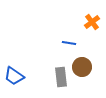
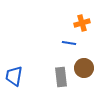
orange cross: moved 10 px left, 1 px down; rotated 21 degrees clockwise
brown circle: moved 2 px right, 1 px down
blue trapezoid: rotated 65 degrees clockwise
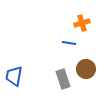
brown circle: moved 2 px right, 1 px down
gray rectangle: moved 2 px right, 2 px down; rotated 12 degrees counterclockwise
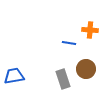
orange cross: moved 8 px right, 7 px down; rotated 21 degrees clockwise
blue trapezoid: rotated 70 degrees clockwise
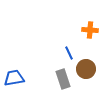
blue line: moved 10 px down; rotated 56 degrees clockwise
blue trapezoid: moved 2 px down
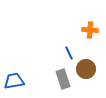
blue trapezoid: moved 3 px down
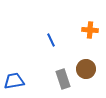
blue line: moved 18 px left, 13 px up
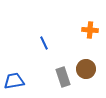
blue line: moved 7 px left, 3 px down
gray rectangle: moved 2 px up
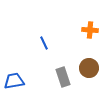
brown circle: moved 3 px right, 1 px up
